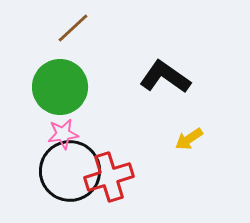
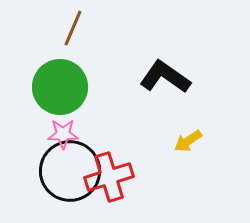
brown line: rotated 24 degrees counterclockwise
pink star: rotated 8 degrees clockwise
yellow arrow: moved 1 px left, 2 px down
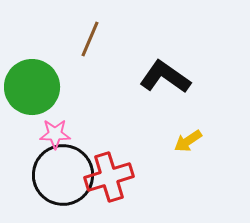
brown line: moved 17 px right, 11 px down
green circle: moved 28 px left
pink star: moved 8 px left
black circle: moved 7 px left, 4 px down
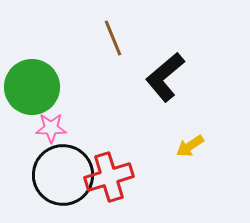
brown line: moved 23 px right, 1 px up; rotated 45 degrees counterclockwise
black L-shape: rotated 75 degrees counterclockwise
pink star: moved 4 px left, 6 px up
yellow arrow: moved 2 px right, 5 px down
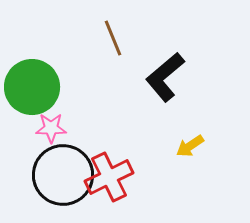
red cross: rotated 9 degrees counterclockwise
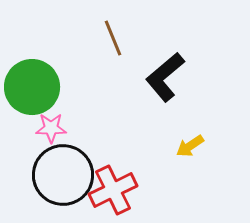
red cross: moved 4 px right, 13 px down
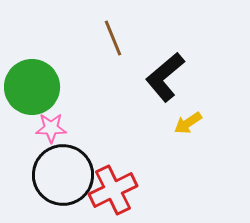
yellow arrow: moved 2 px left, 23 px up
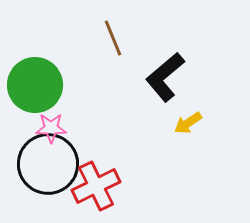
green circle: moved 3 px right, 2 px up
black circle: moved 15 px left, 11 px up
red cross: moved 17 px left, 4 px up
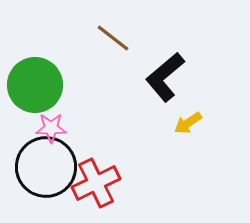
brown line: rotated 30 degrees counterclockwise
black circle: moved 2 px left, 3 px down
red cross: moved 3 px up
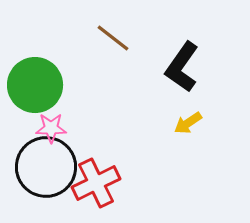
black L-shape: moved 17 px right, 10 px up; rotated 15 degrees counterclockwise
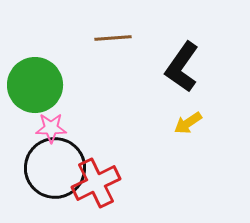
brown line: rotated 42 degrees counterclockwise
black circle: moved 9 px right, 1 px down
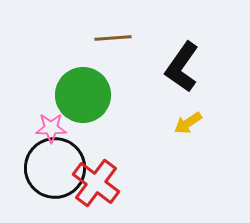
green circle: moved 48 px right, 10 px down
red cross: rotated 27 degrees counterclockwise
